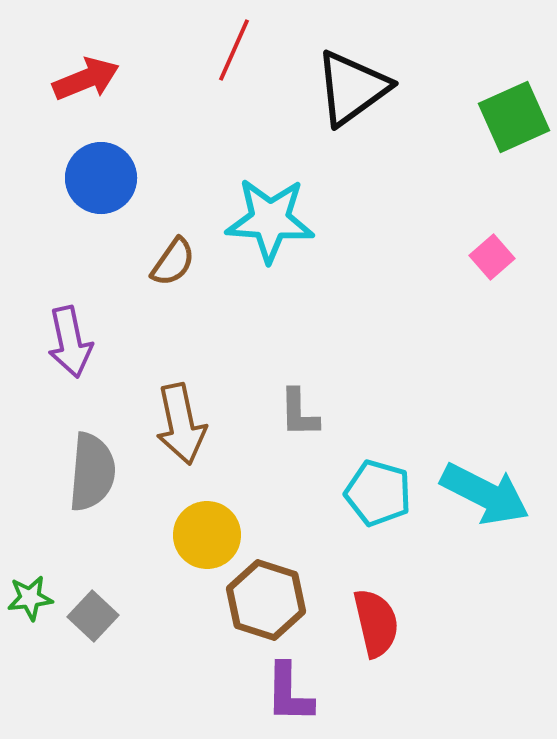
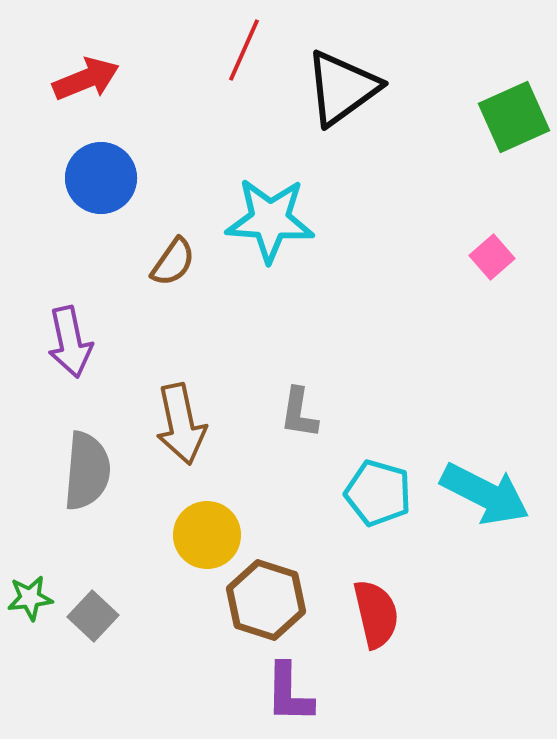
red line: moved 10 px right
black triangle: moved 10 px left
gray L-shape: rotated 10 degrees clockwise
gray semicircle: moved 5 px left, 1 px up
red semicircle: moved 9 px up
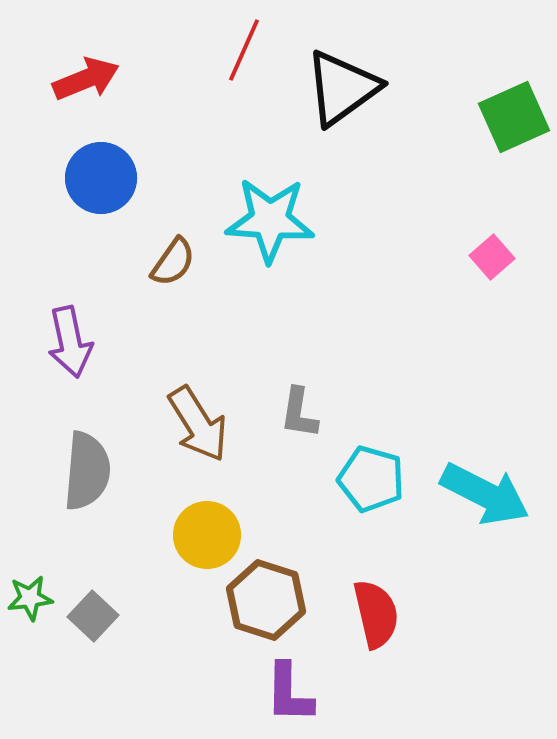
brown arrow: moved 17 px right; rotated 20 degrees counterclockwise
cyan pentagon: moved 7 px left, 14 px up
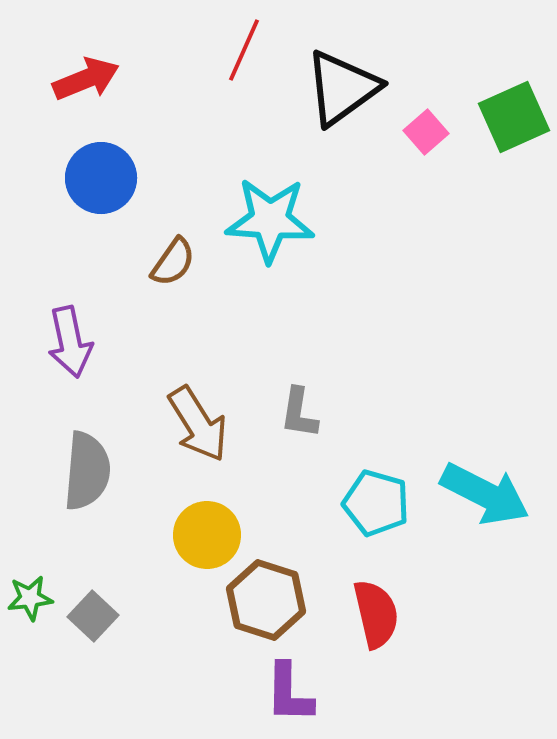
pink square: moved 66 px left, 125 px up
cyan pentagon: moved 5 px right, 24 px down
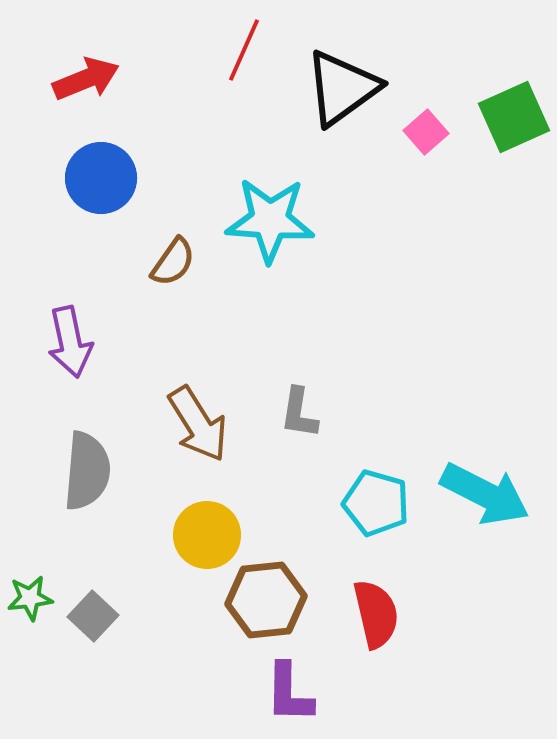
brown hexagon: rotated 24 degrees counterclockwise
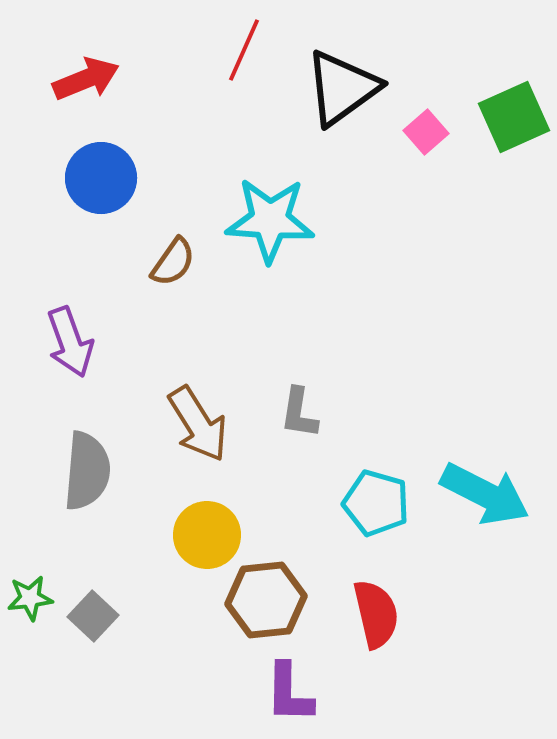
purple arrow: rotated 8 degrees counterclockwise
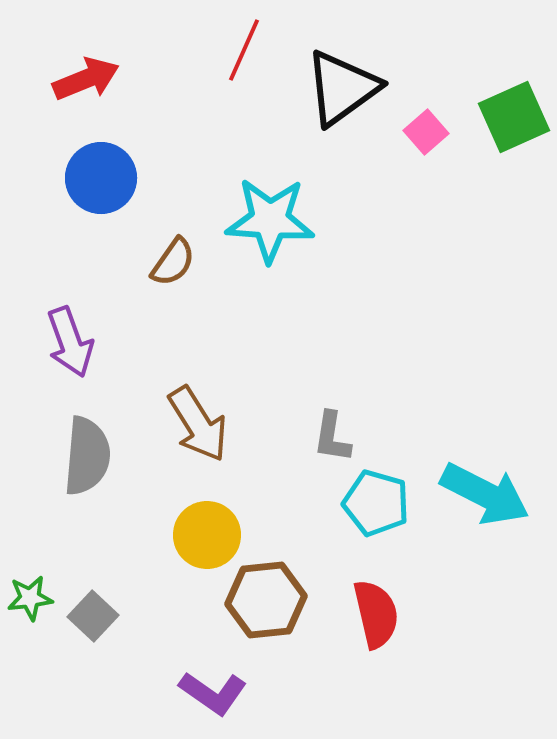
gray L-shape: moved 33 px right, 24 px down
gray semicircle: moved 15 px up
purple L-shape: moved 76 px left; rotated 56 degrees counterclockwise
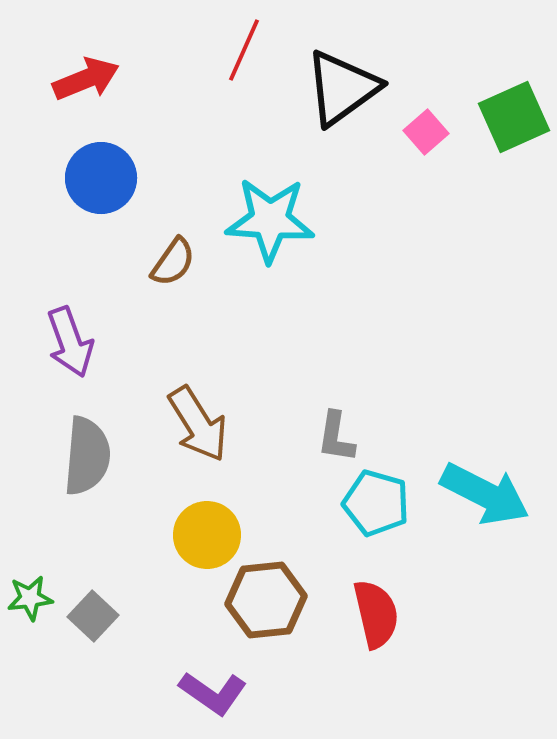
gray L-shape: moved 4 px right
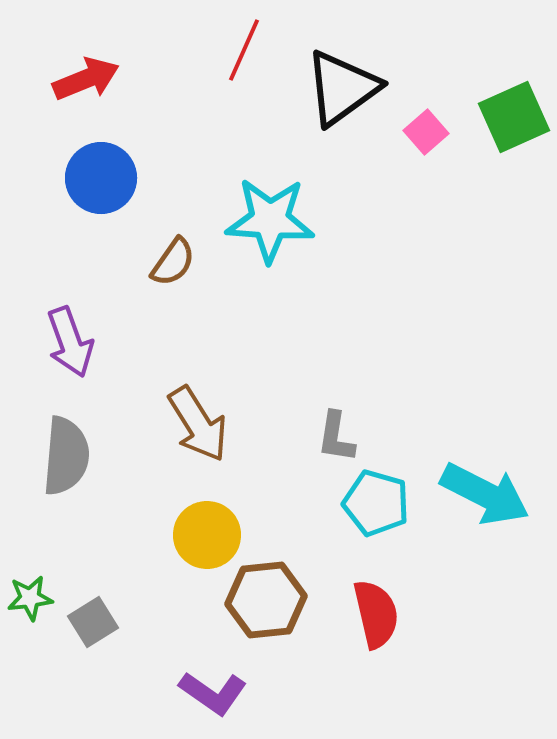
gray semicircle: moved 21 px left
gray square: moved 6 px down; rotated 15 degrees clockwise
